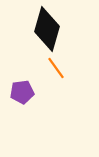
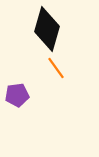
purple pentagon: moved 5 px left, 3 px down
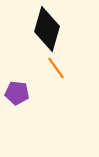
purple pentagon: moved 2 px up; rotated 15 degrees clockwise
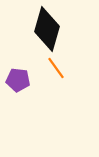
purple pentagon: moved 1 px right, 13 px up
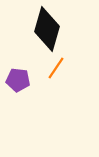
orange line: rotated 70 degrees clockwise
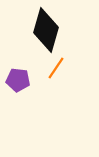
black diamond: moved 1 px left, 1 px down
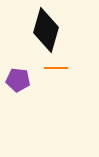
orange line: rotated 55 degrees clockwise
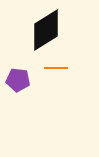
black diamond: rotated 42 degrees clockwise
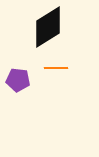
black diamond: moved 2 px right, 3 px up
